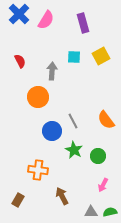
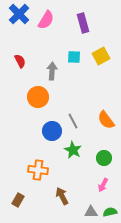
green star: moved 1 px left
green circle: moved 6 px right, 2 px down
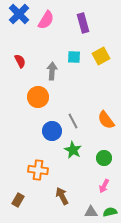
pink arrow: moved 1 px right, 1 px down
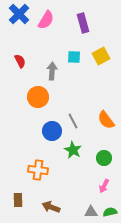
brown arrow: moved 11 px left, 11 px down; rotated 42 degrees counterclockwise
brown rectangle: rotated 32 degrees counterclockwise
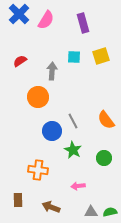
yellow square: rotated 12 degrees clockwise
red semicircle: rotated 96 degrees counterclockwise
pink arrow: moved 26 px left; rotated 56 degrees clockwise
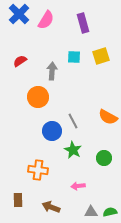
orange semicircle: moved 2 px right, 3 px up; rotated 24 degrees counterclockwise
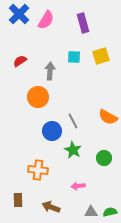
gray arrow: moved 2 px left
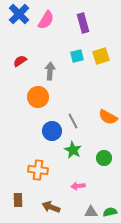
cyan square: moved 3 px right, 1 px up; rotated 16 degrees counterclockwise
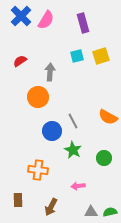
blue cross: moved 2 px right, 2 px down
gray arrow: moved 1 px down
brown arrow: rotated 84 degrees counterclockwise
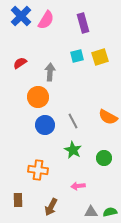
yellow square: moved 1 px left, 1 px down
red semicircle: moved 2 px down
blue circle: moved 7 px left, 6 px up
